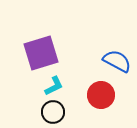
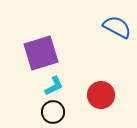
blue semicircle: moved 34 px up
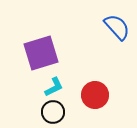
blue semicircle: rotated 20 degrees clockwise
cyan L-shape: moved 1 px down
red circle: moved 6 px left
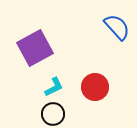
purple square: moved 6 px left, 5 px up; rotated 12 degrees counterclockwise
red circle: moved 8 px up
black circle: moved 2 px down
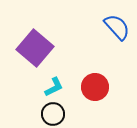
purple square: rotated 21 degrees counterclockwise
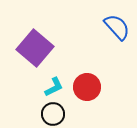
red circle: moved 8 px left
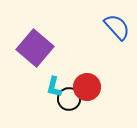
cyan L-shape: rotated 130 degrees clockwise
black circle: moved 16 px right, 15 px up
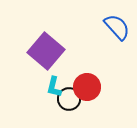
purple square: moved 11 px right, 3 px down
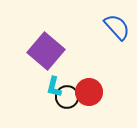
red circle: moved 2 px right, 5 px down
black circle: moved 2 px left, 2 px up
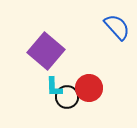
cyan L-shape: rotated 15 degrees counterclockwise
red circle: moved 4 px up
